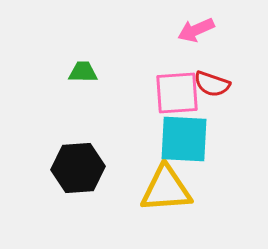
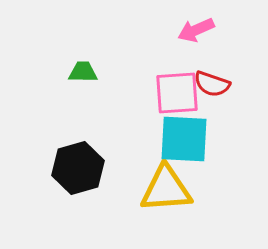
black hexagon: rotated 12 degrees counterclockwise
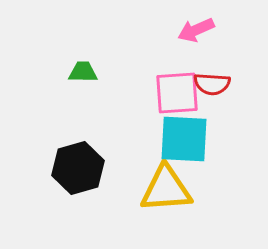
red semicircle: rotated 15 degrees counterclockwise
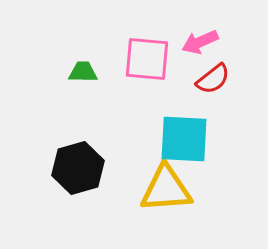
pink arrow: moved 4 px right, 12 px down
red semicircle: moved 1 px right, 5 px up; rotated 42 degrees counterclockwise
pink square: moved 30 px left, 34 px up; rotated 9 degrees clockwise
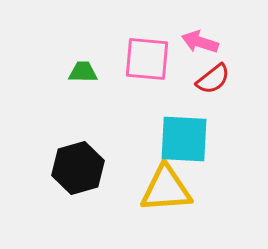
pink arrow: rotated 42 degrees clockwise
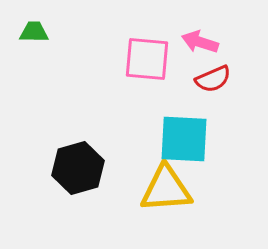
green trapezoid: moved 49 px left, 40 px up
red semicircle: rotated 15 degrees clockwise
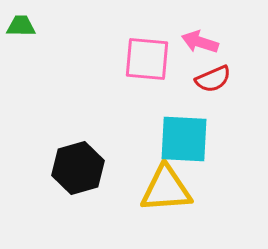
green trapezoid: moved 13 px left, 6 px up
